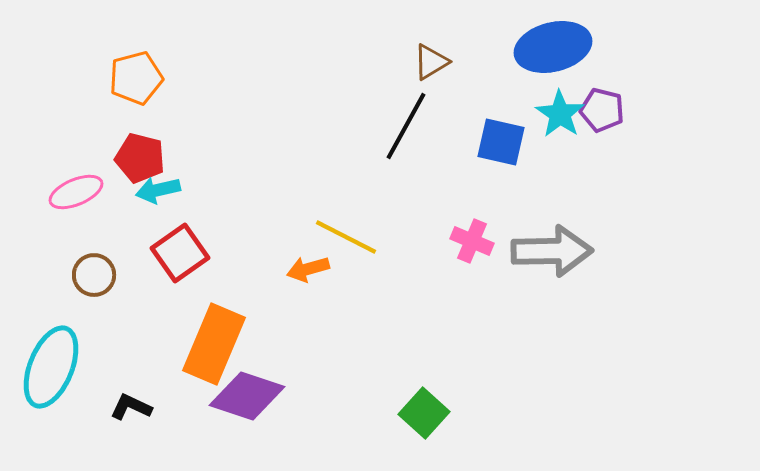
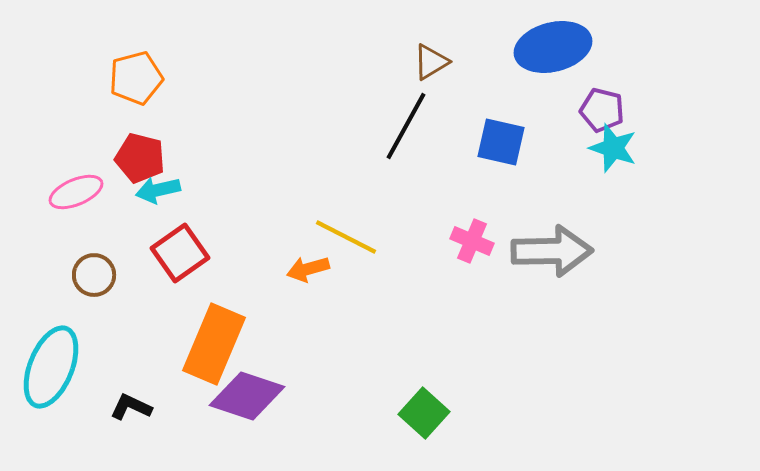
cyan star: moved 53 px right, 34 px down; rotated 15 degrees counterclockwise
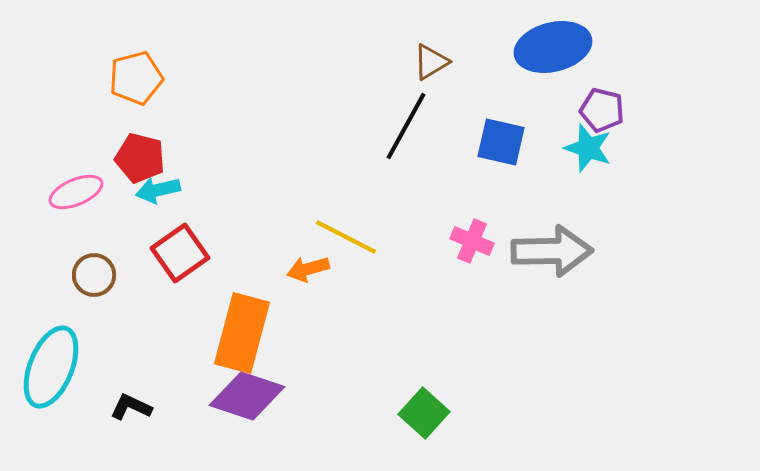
cyan star: moved 25 px left
orange rectangle: moved 28 px right, 11 px up; rotated 8 degrees counterclockwise
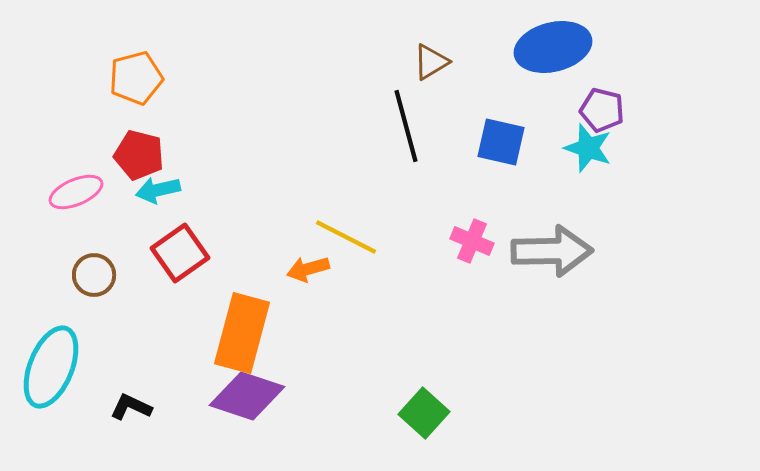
black line: rotated 44 degrees counterclockwise
red pentagon: moved 1 px left, 3 px up
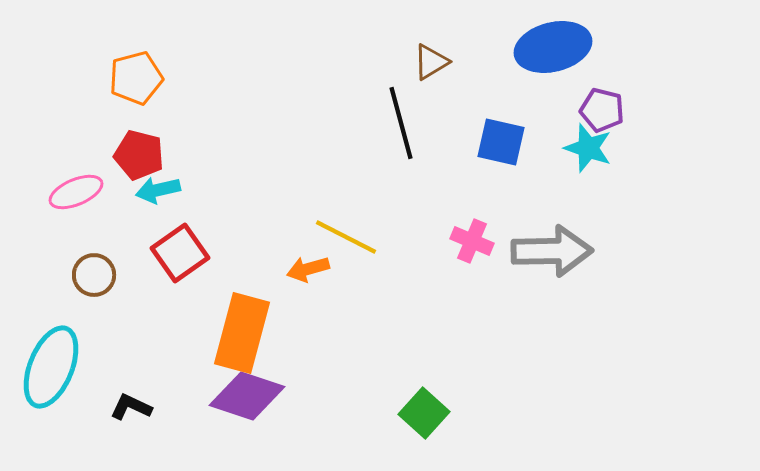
black line: moved 5 px left, 3 px up
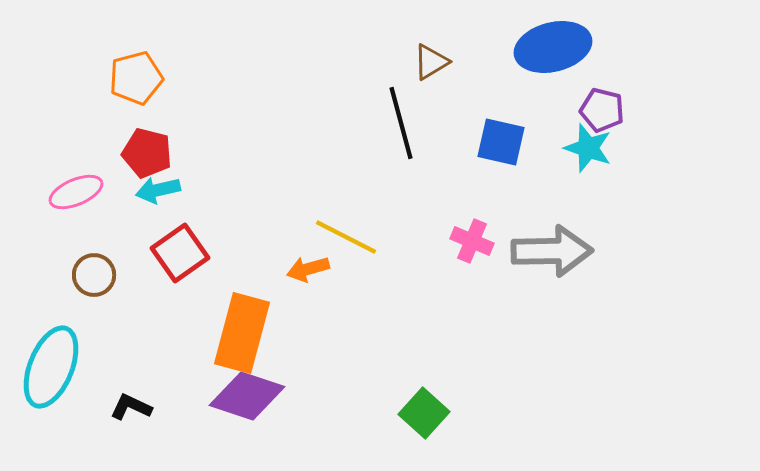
red pentagon: moved 8 px right, 2 px up
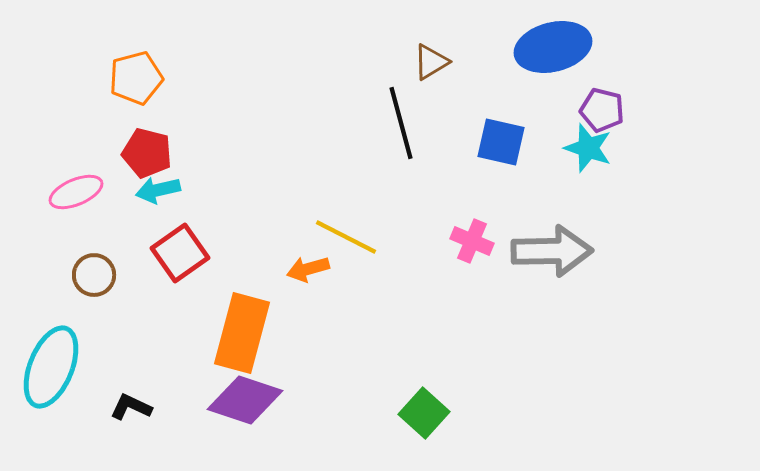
purple diamond: moved 2 px left, 4 px down
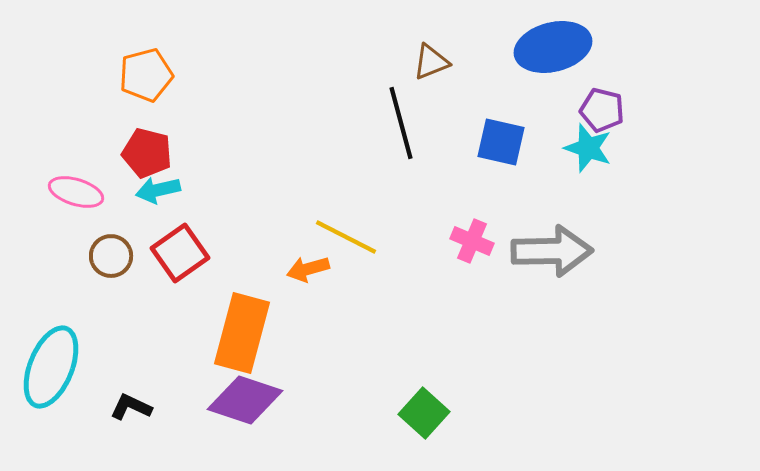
brown triangle: rotated 9 degrees clockwise
orange pentagon: moved 10 px right, 3 px up
pink ellipse: rotated 40 degrees clockwise
brown circle: moved 17 px right, 19 px up
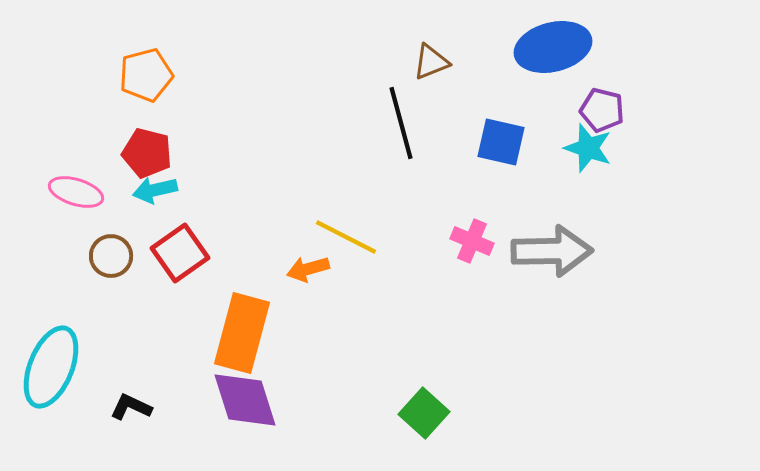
cyan arrow: moved 3 px left
purple diamond: rotated 54 degrees clockwise
